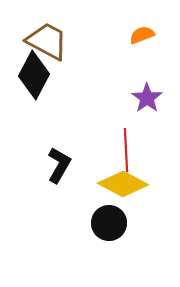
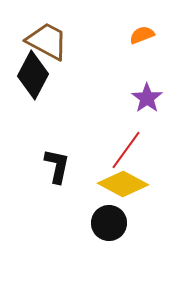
black diamond: moved 1 px left
red line: rotated 39 degrees clockwise
black L-shape: moved 2 px left, 1 px down; rotated 18 degrees counterclockwise
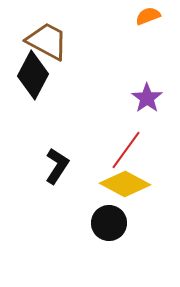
orange semicircle: moved 6 px right, 19 px up
black L-shape: rotated 21 degrees clockwise
yellow diamond: moved 2 px right
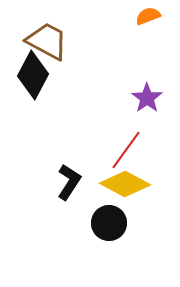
black L-shape: moved 12 px right, 16 px down
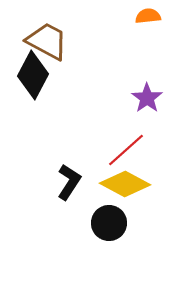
orange semicircle: rotated 15 degrees clockwise
red line: rotated 12 degrees clockwise
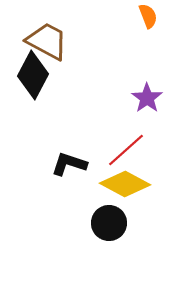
orange semicircle: rotated 75 degrees clockwise
black L-shape: moved 18 px up; rotated 105 degrees counterclockwise
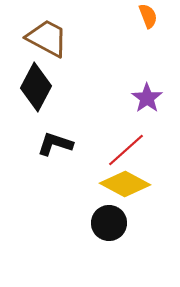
brown trapezoid: moved 3 px up
black diamond: moved 3 px right, 12 px down
black L-shape: moved 14 px left, 20 px up
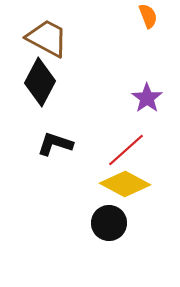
black diamond: moved 4 px right, 5 px up
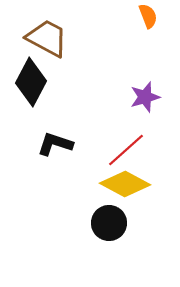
black diamond: moved 9 px left
purple star: moved 2 px left, 1 px up; rotated 20 degrees clockwise
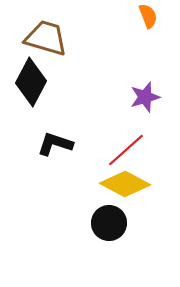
brown trapezoid: moved 1 px left; rotated 12 degrees counterclockwise
